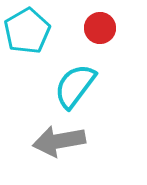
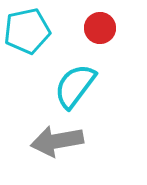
cyan pentagon: rotated 18 degrees clockwise
gray arrow: moved 2 px left
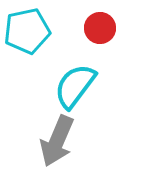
gray arrow: rotated 57 degrees counterclockwise
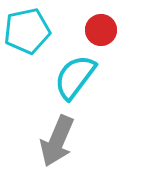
red circle: moved 1 px right, 2 px down
cyan semicircle: moved 9 px up
